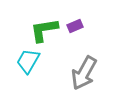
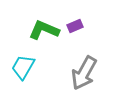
green L-shape: rotated 32 degrees clockwise
cyan trapezoid: moved 5 px left, 6 px down
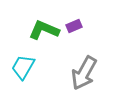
purple rectangle: moved 1 px left
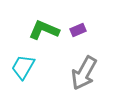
purple rectangle: moved 4 px right, 4 px down
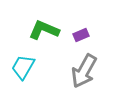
purple rectangle: moved 3 px right, 5 px down
gray arrow: moved 2 px up
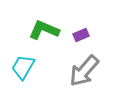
gray arrow: rotated 12 degrees clockwise
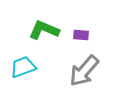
purple rectangle: rotated 28 degrees clockwise
cyan trapezoid: rotated 40 degrees clockwise
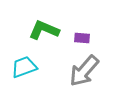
purple rectangle: moved 1 px right, 3 px down
cyan trapezoid: moved 1 px right
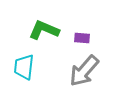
cyan trapezoid: rotated 64 degrees counterclockwise
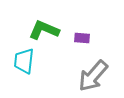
cyan trapezoid: moved 6 px up
gray arrow: moved 9 px right, 5 px down
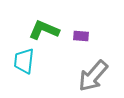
purple rectangle: moved 1 px left, 2 px up
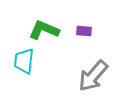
purple rectangle: moved 3 px right, 5 px up
